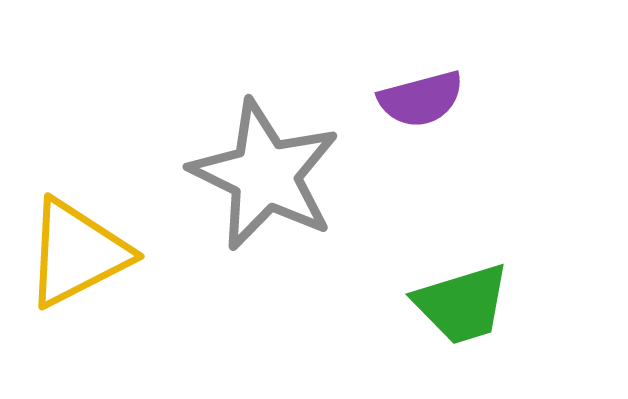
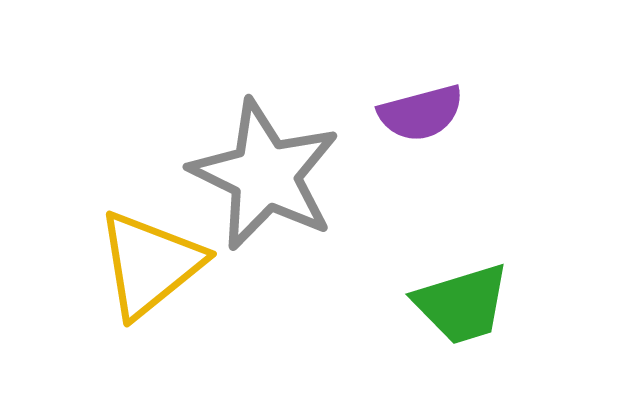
purple semicircle: moved 14 px down
yellow triangle: moved 73 px right, 11 px down; rotated 12 degrees counterclockwise
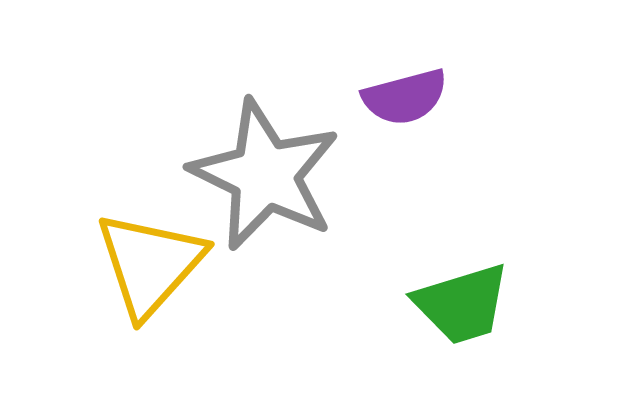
purple semicircle: moved 16 px left, 16 px up
yellow triangle: rotated 9 degrees counterclockwise
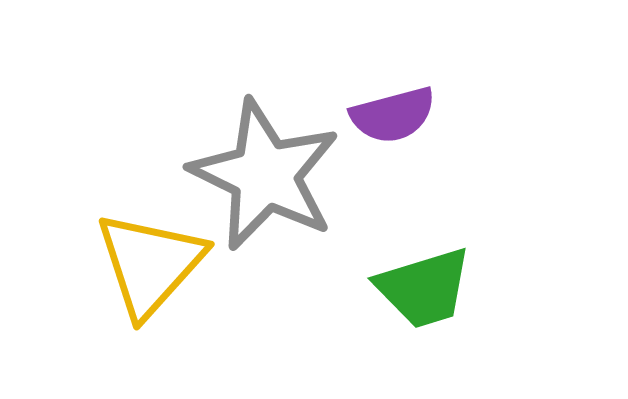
purple semicircle: moved 12 px left, 18 px down
green trapezoid: moved 38 px left, 16 px up
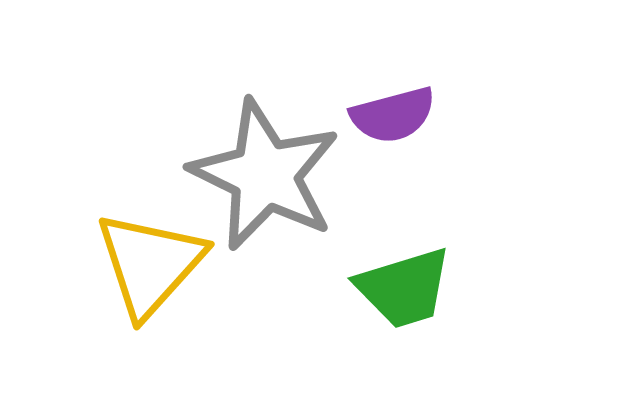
green trapezoid: moved 20 px left
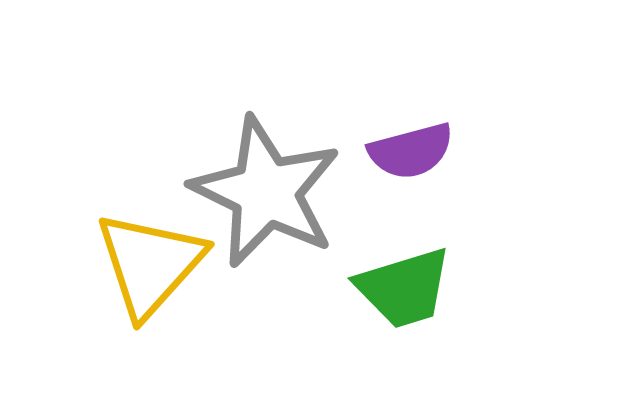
purple semicircle: moved 18 px right, 36 px down
gray star: moved 1 px right, 17 px down
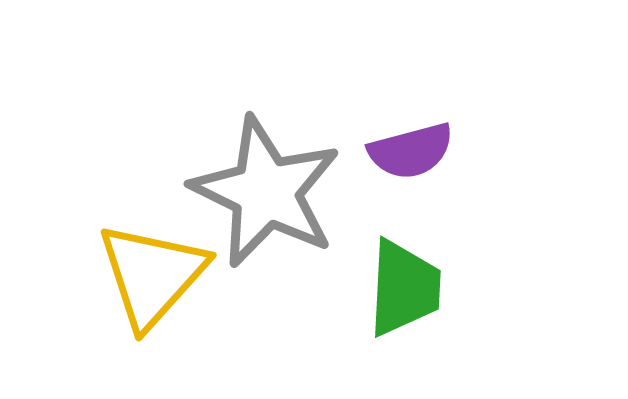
yellow triangle: moved 2 px right, 11 px down
green trapezoid: rotated 70 degrees counterclockwise
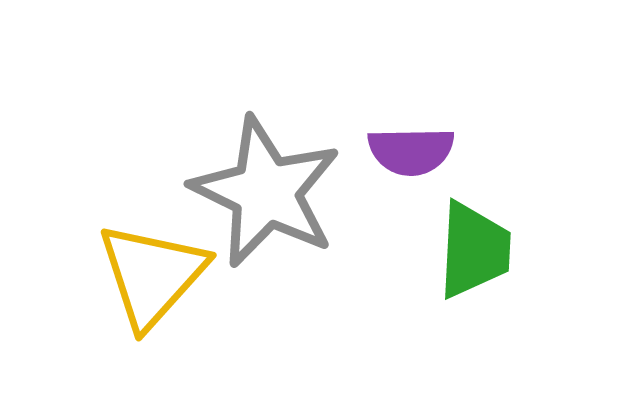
purple semicircle: rotated 14 degrees clockwise
green trapezoid: moved 70 px right, 38 px up
